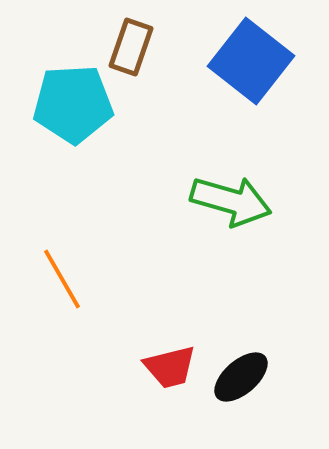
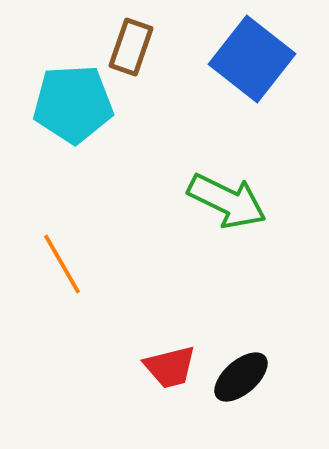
blue square: moved 1 px right, 2 px up
green arrow: moved 4 px left; rotated 10 degrees clockwise
orange line: moved 15 px up
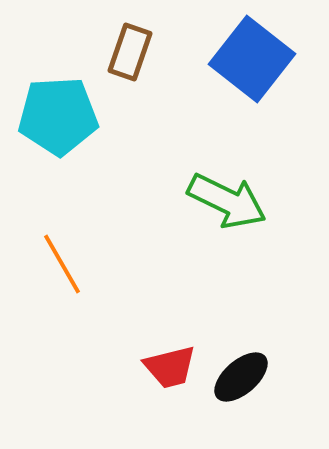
brown rectangle: moved 1 px left, 5 px down
cyan pentagon: moved 15 px left, 12 px down
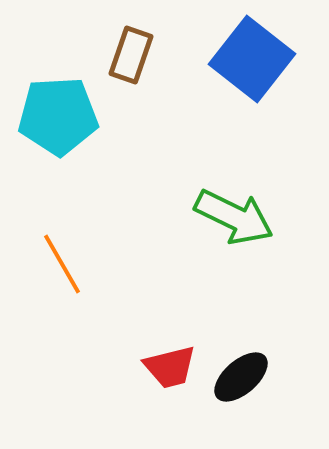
brown rectangle: moved 1 px right, 3 px down
green arrow: moved 7 px right, 16 px down
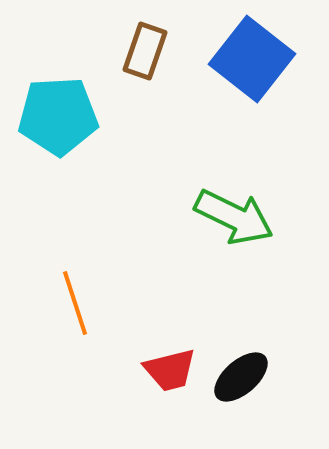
brown rectangle: moved 14 px right, 4 px up
orange line: moved 13 px right, 39 px down; rotated 12 degrees clockwise
red trapezoid: moved 3 px down
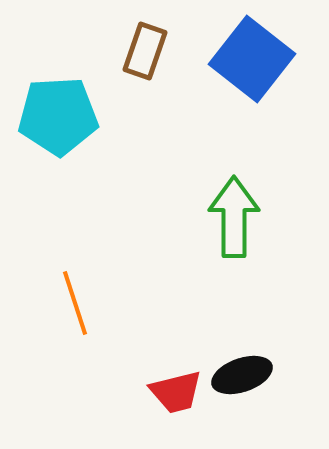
green arrow: rotated 116 degrees counterclockwise
red trapezoid: moved 6 px right, 22 px down
black ellipse: moved 1 px right, 2 px up; rotated 22 degrees clockwise
